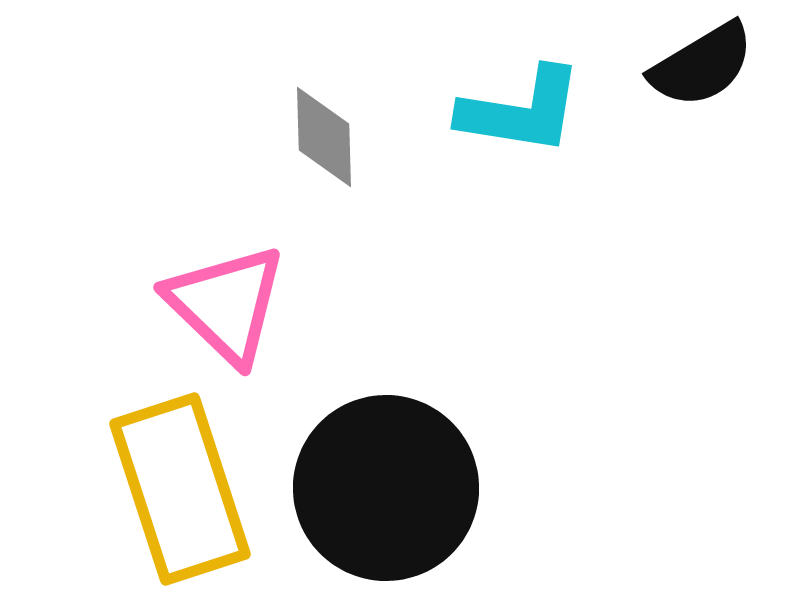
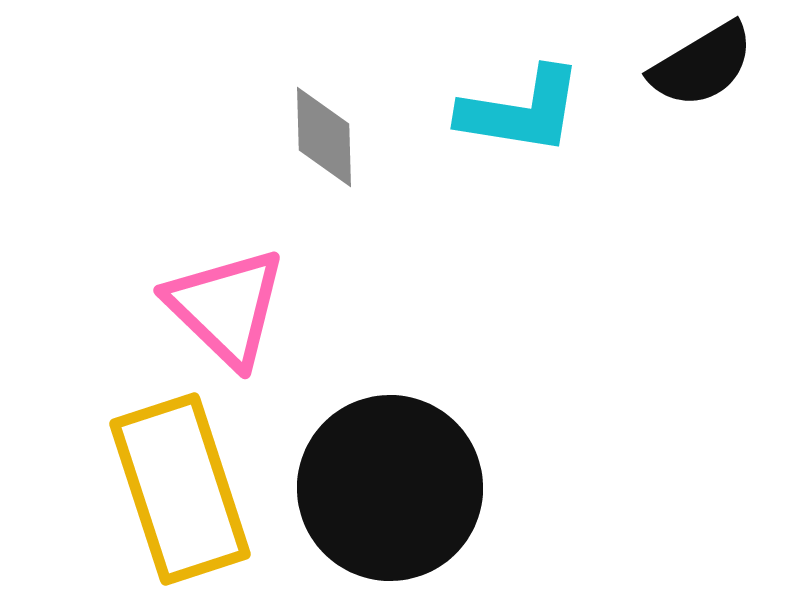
pink triangle: moved 3 px down
black circle: moved 4 px right
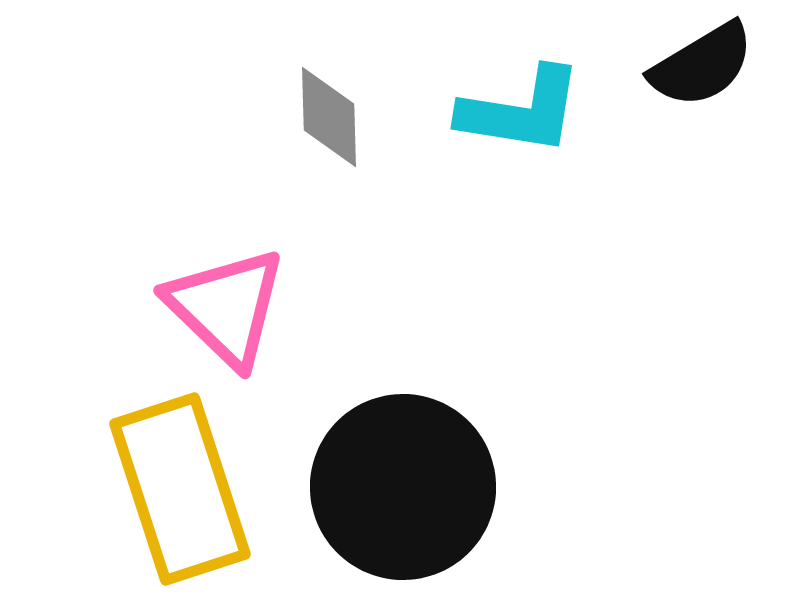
gray diamond: moved 5 px right, 20 px up
black circle: moved 13 px right, 1 px up
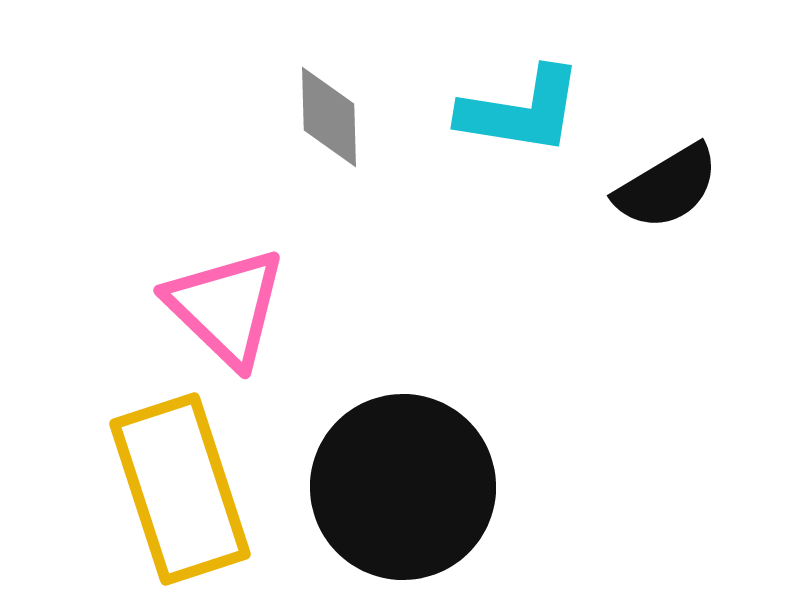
black semicircle: moved 35 px left, 122 px down
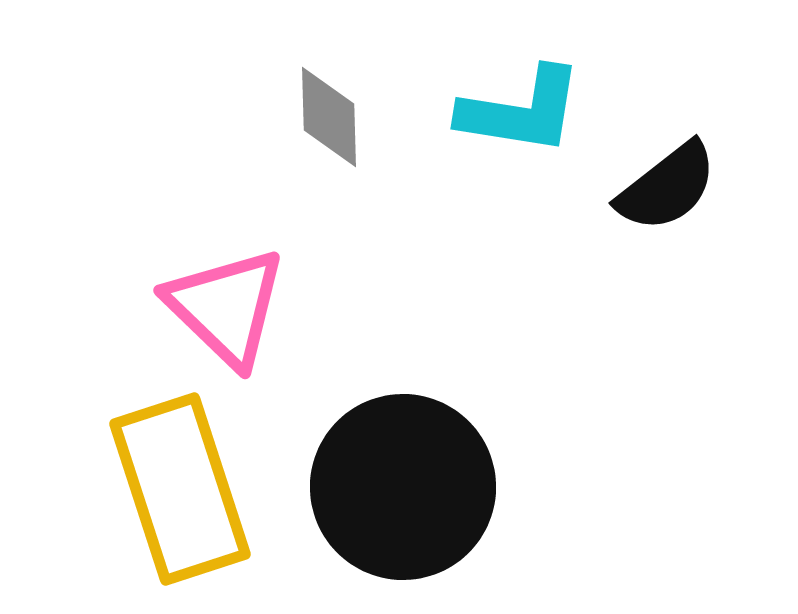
black semicircle: rotated 7 degrees counterclockwise
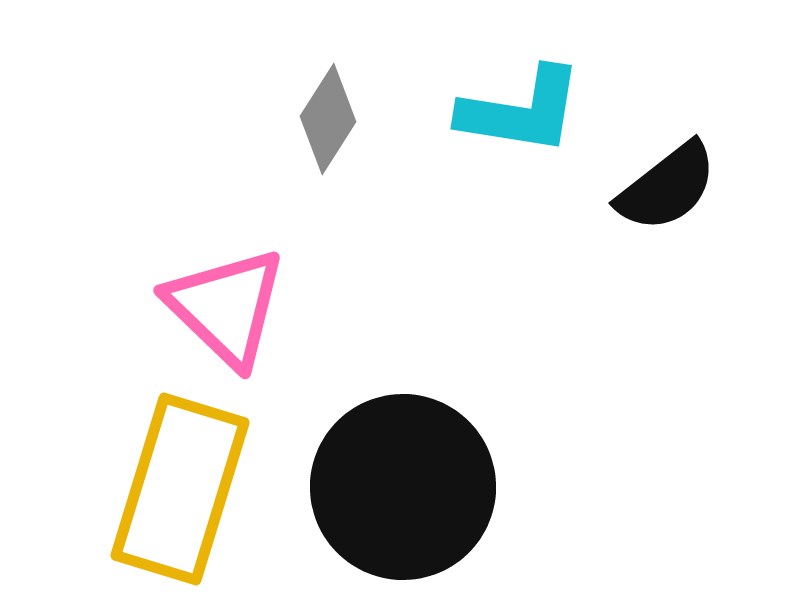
gray diamond: moved 1 px left, 2 px down; rotated 34 degrees clockwise
yellow rectangle: rotated 35 degrees clockwise
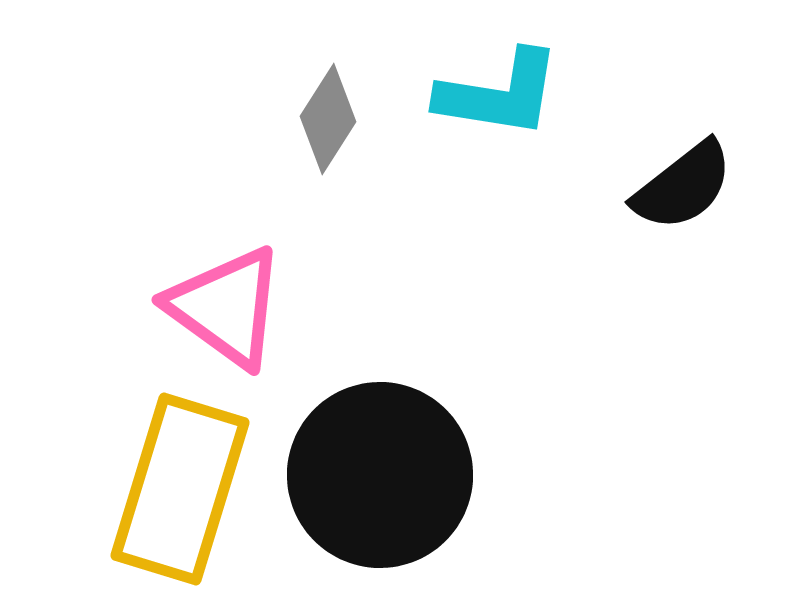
cyan L-shape: moved 22 px left, 17 px up
black semicircle: moved 16 px right, 1 px up
pink triangle: rotated 8 degrees counterclockwise
black circle: moved 23 px left, 12 px up
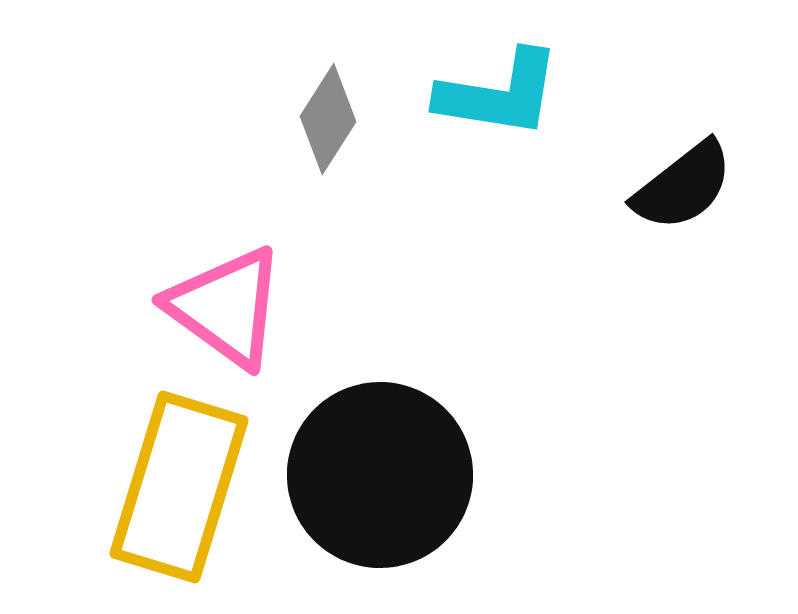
yellow rectangle: moved 1 px left, 2 px up
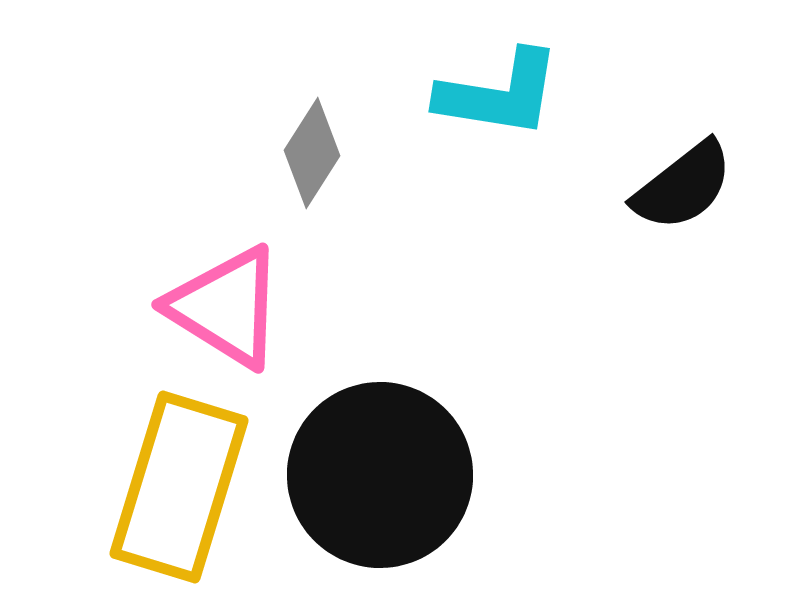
gray diamond: moved 16 px left, 34 px down
pink triangle: rotated 4 degrees counterclockwise
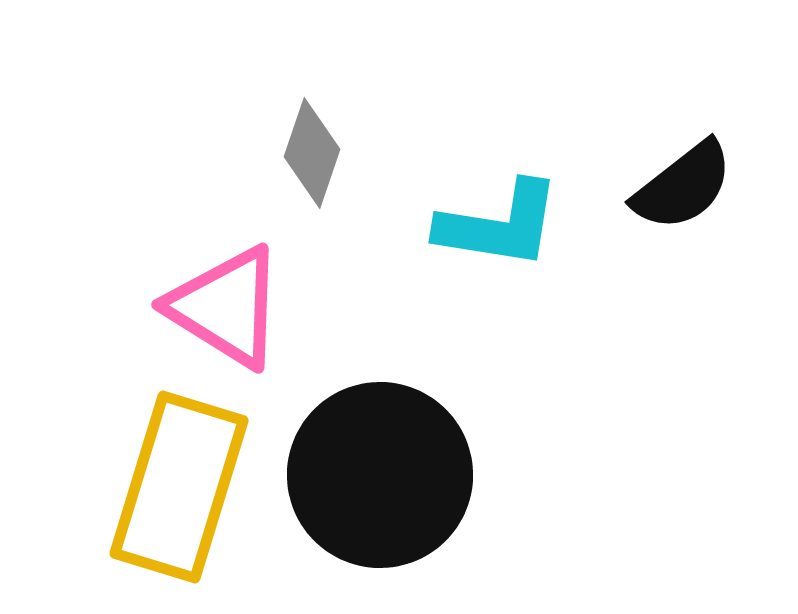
cyan L-shape: moved 131 px down
gray diamond: rotated 14 degrees counterclockwise
